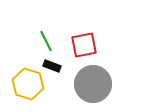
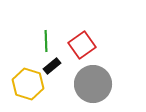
green line: rotated 25 degrees clockwise
red square: moved 2 px left; rotated 24 degrees counterclockwise
black rectangle: rotated 60 degrees counterclockwise
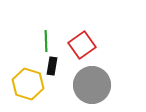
black rectangle: rotated 42 degrees counterclockwise
gray circle: moved 1 px left, 1 px down
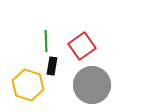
red square: moved 1 px down
yellow hexagon: moved 1 px down
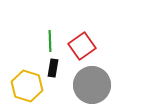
green line: moved 4 px right
black rectangle: moved 1 px right, 2 px down
yellow hexagon: moved 1 px left, 1 px down
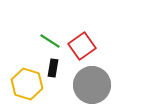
green line: rotated 55 degrees counterclockwise
yellow hexagon: moved 2 px up
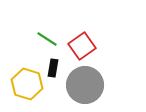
green line: moved 3 px left, 2 px up
gray circle: moved 7 px left
